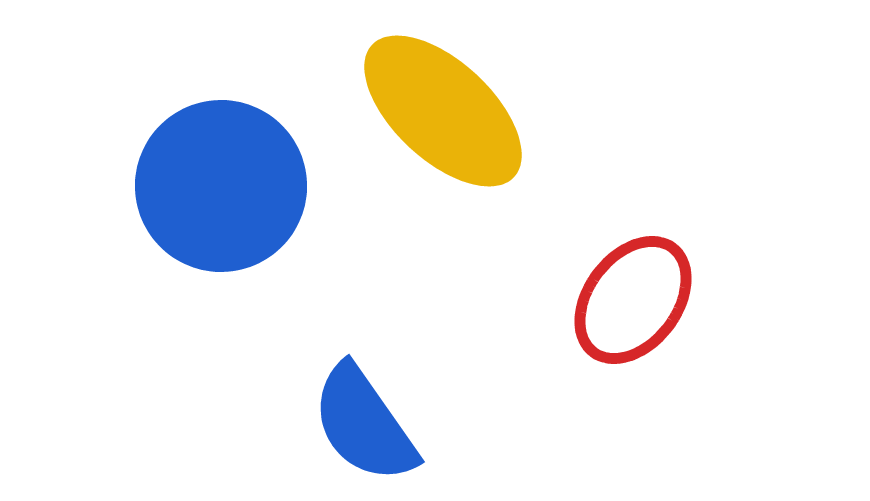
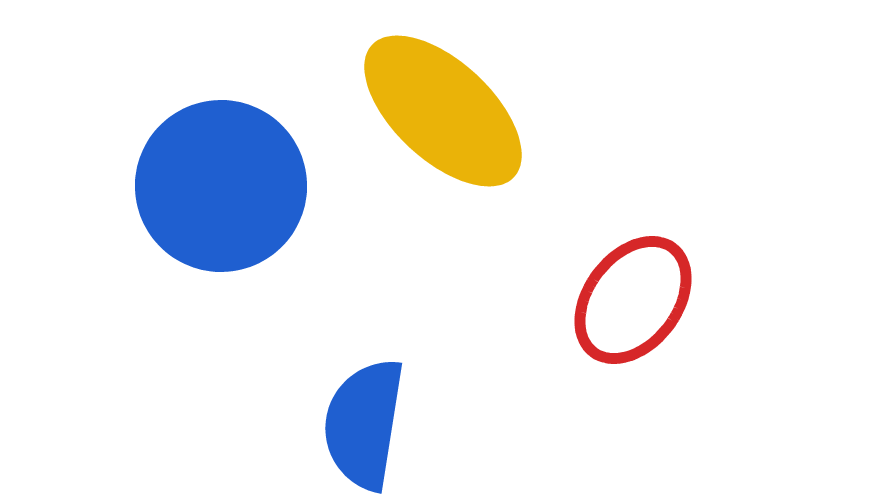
blue semicircle: rotated 44 degrees clockwise
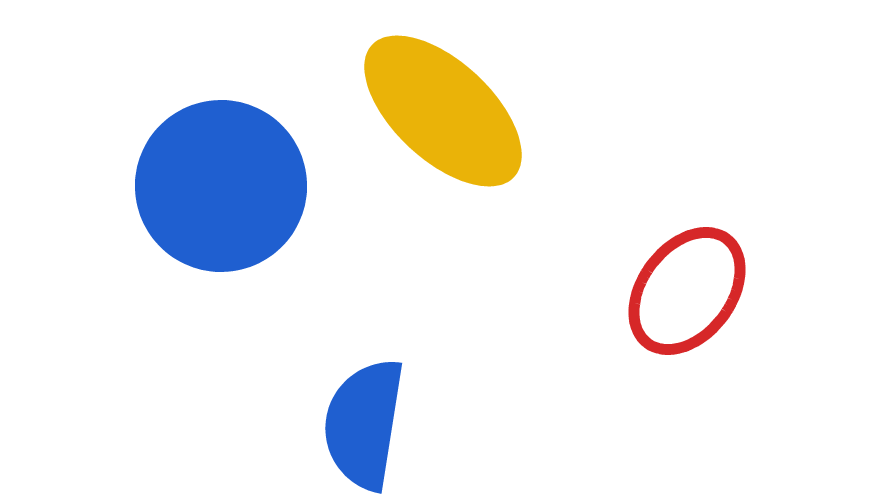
red ellipse: moved 54 px right, 9 px up
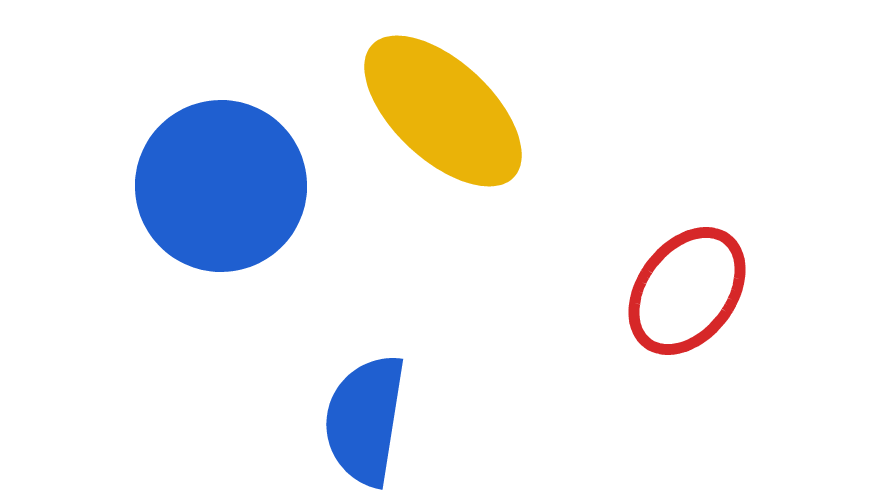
blue semicircle: moved 1 px right, 4 px up
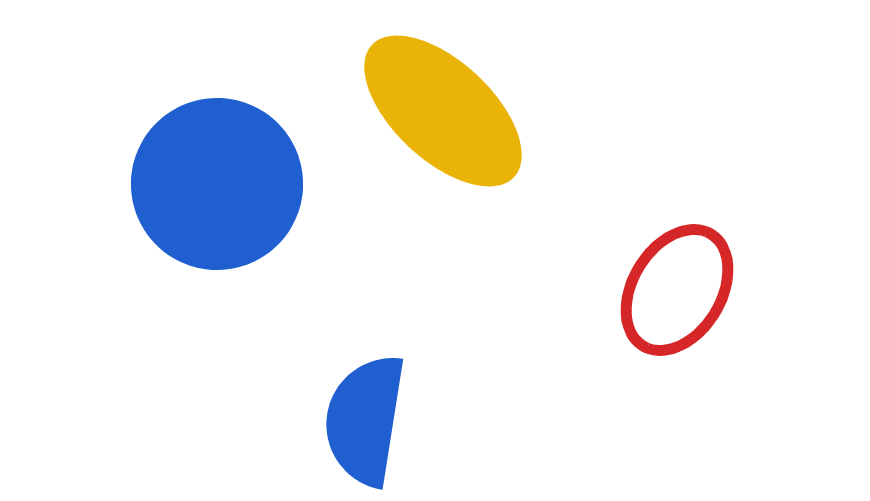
blue circle: moved 4 px left, 2 px up
red ellipse: moved 10 px left, 1 px up; rotated 6 degrees counterclockwise
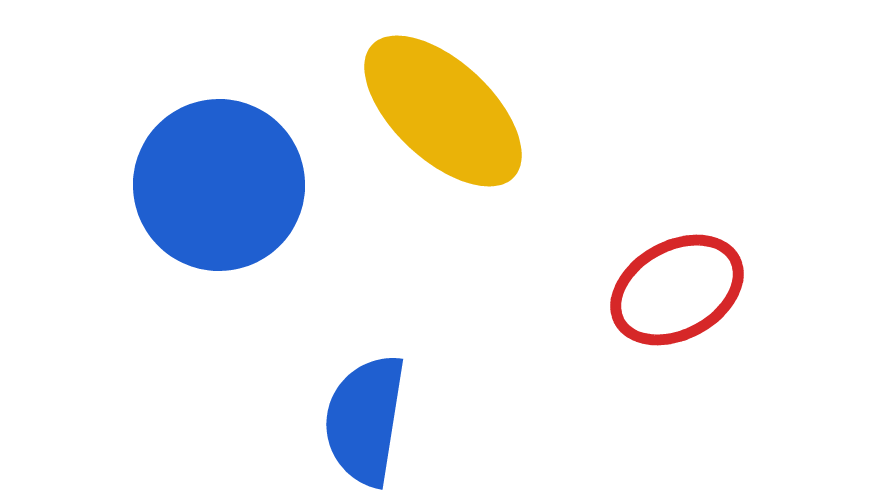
blue circle: moved 2 px right, 1 px down
red ellipse: rotated 30 degrees clockwise
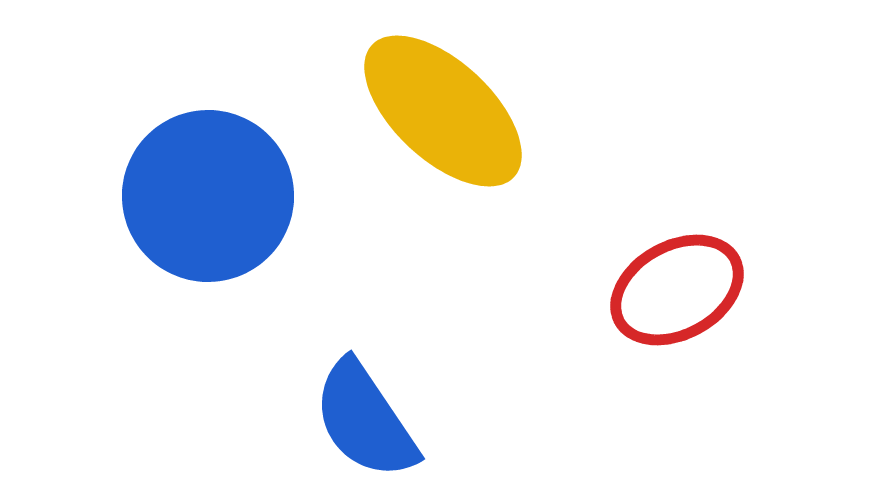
blue circle: moved 11 px left, 11 px down
blue semicircle: rotated 43 degrees counterclockwise
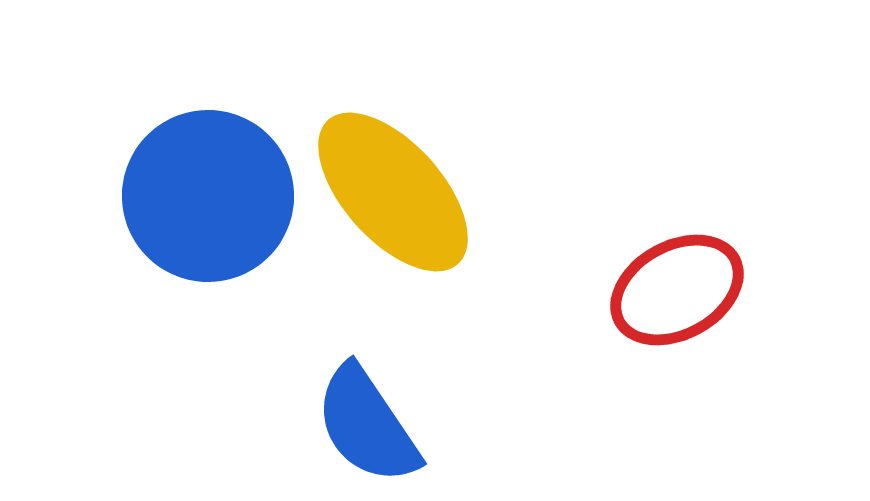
yellow ellipse: moved 50 px left, 81 px down; rotated 5 degrees clockwise
blue semicircle: moved 2 px right, 5 px down
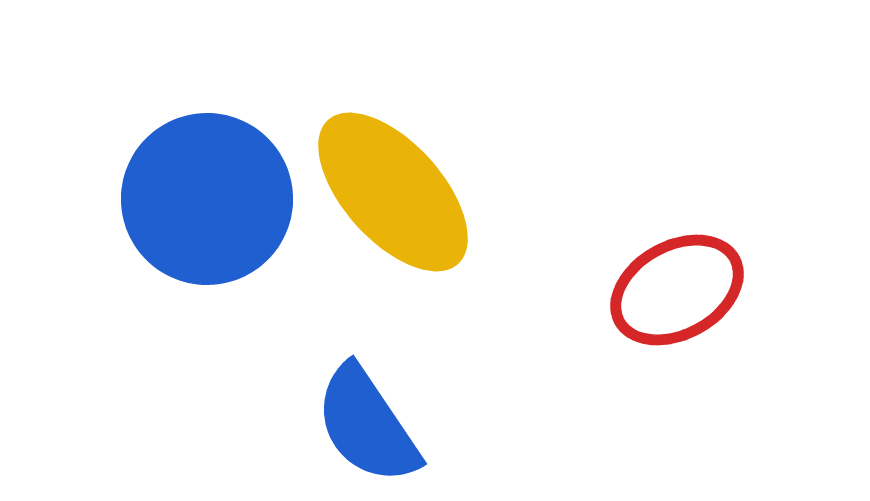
blue circle: moved 1 px left, 3 px down
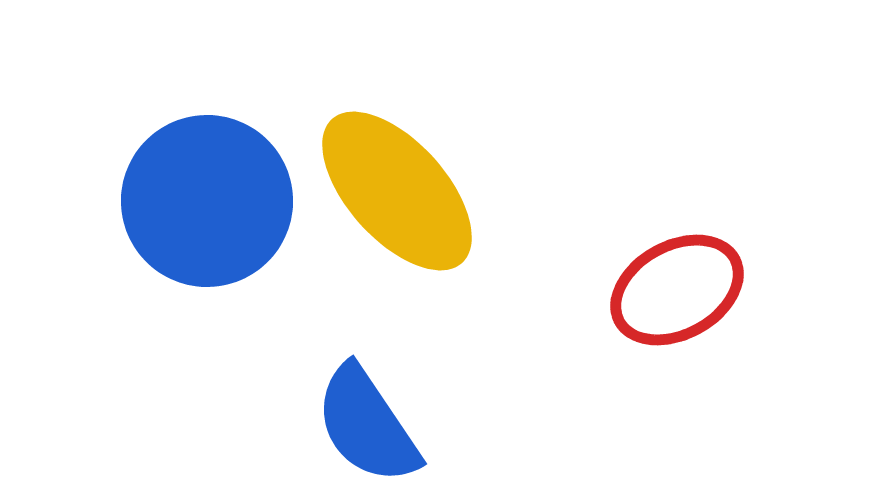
yellow ellipse: moved 4 px right, 1 px up
blue circle: moved 2 px down
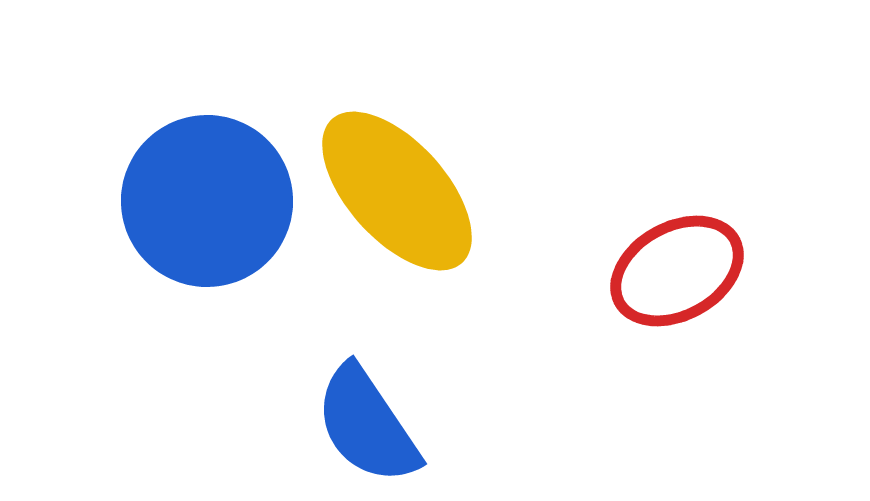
red ellipse: moved 19 px up
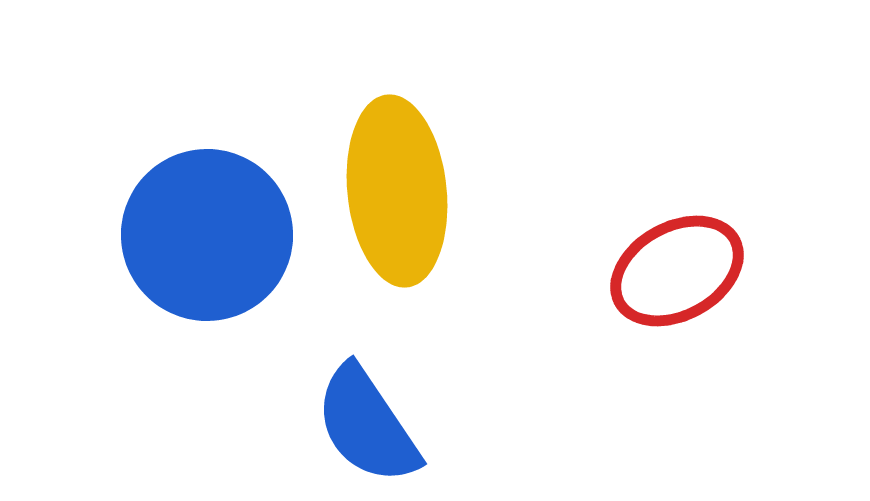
yellow ellipse: rotated 36 degrees clockwise
blue circle: moved 34 px down
